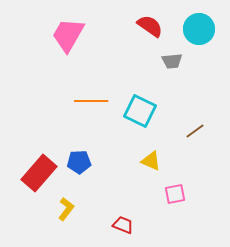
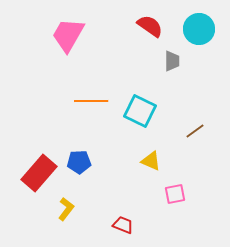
gray trapezoid: rotated 85 degrees counterclockwise
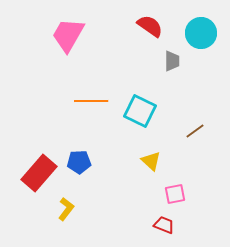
cyan circle: moved 2 px right, 4 px down
yellow triangle: rotated 20 degrees clockwise
red trapezoid: moved 41 px right
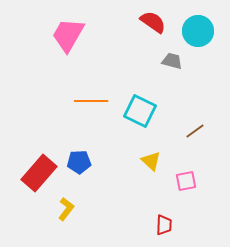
red semicircle: moved 3 px right, 4 px up
cyan circle: moved 3 px left, 2 px up
gray trapezoid: rotated 75 degrees counterclockwise
pink square: moved 11 px right, 13 px up
red trapezoid: rotated 70 degrees clockwise
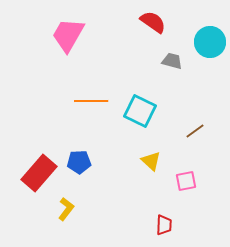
cyan circle: moved 12 px right, 11 px down
